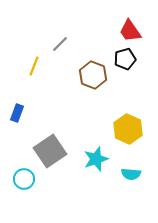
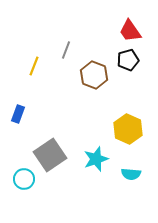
gray line: moved 6 px right, 6 px down; rotated 24 degrees counterclockwise
black pentagon: moved 3 px right, 1 px down
brown hexagon: moved 1 px right
blue rectangle: moved 1 px right, 1 px down
gray square: moved 4 px down
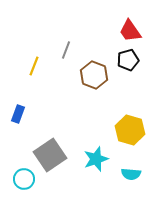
yellow hexagon: moved 2 px right, 1 px down; rotated 8 degrees counterclockwise
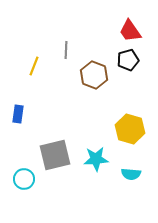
gray line: rotated 18 degrees counterclockwise
blue rectangle: rotated 12 degrees counterclockwise
yellow hexagon: moved 1 px up
gray square: moved 5 px right; rotated 20 degrees clockwise
cyan star: rotated 15 degrees clockwise
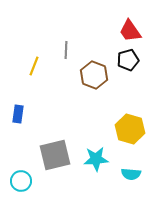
cyan circle: moved 3 px left, 2 px down
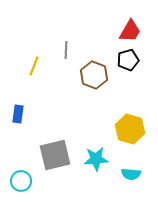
red trapezoid: rotated 115 degrees counterclockwise
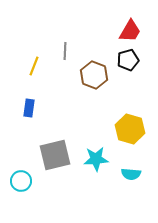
gray line: moved 1 px left, 1 px down
blue rectangle: moved 11 px right, 6 px up
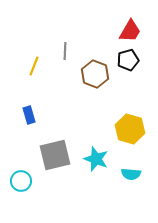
brown hexagon: moved 1 px right, 1 px up
blue rectangle: moved 7 px down; rotated 24 degrees counterclockwise
cyan star: rotated 25 degrees clockwise
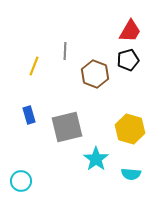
gray square: moved 12 px right, 28 px up
cyan star: rotated 15 degrees clockwise
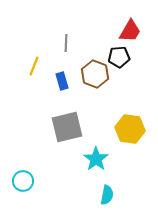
gray line: moved 1 px right, 8 px up
black pentagon: moved 9 px left, 3 px up; rotated 10 degrees clockwise
blue rectangle: moved 33 px right, 34 px up
yellow hexagon: rotated 8 degrees counterclockwise
cyan semicircle: moved 24 px left, 21 px down; rotated 84 degrees counterclockwise
cyan circle: moved 2 px right
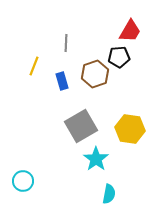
brown hexagon: rotated 20 degrees clockwise
gray square: moved 14 px right, 1 px up; rotated 16 degrees counterclockwise
cyan semicircle: moved 2 px right, 1 px up
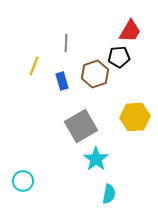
yellow hexagon: moved 5 px right, 12 px up; rotated 12 degrees counterclockwise
